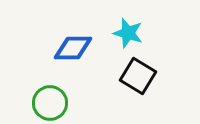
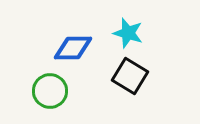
black square: moved 8 px left
green circle: moved 12 px up
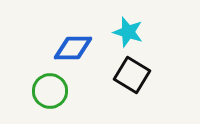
cyan star: moved 1 px up
black square: moved 2 px right, 1 px up
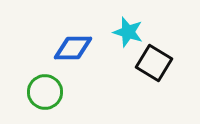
black square: moved 22 px right, 12 px up
green circle: moved 5 px left, 1 px down
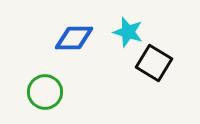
blue diamond: moved 1 px right, 10 px up
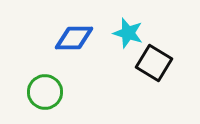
cyan star: moved 1 px down
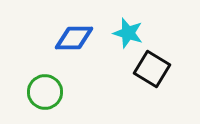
black square: moved 2 px left, 6 px down
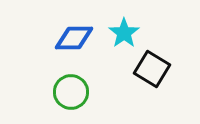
cyan star: moved 4 px left; rotated 20 degrees clockwise
green circle: moved 26 px right
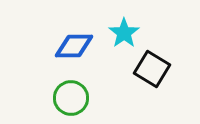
blue diamond: moved 8 px down
green circle: moved 6 px down
